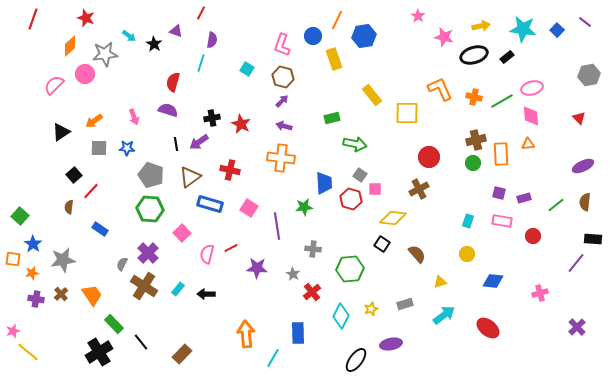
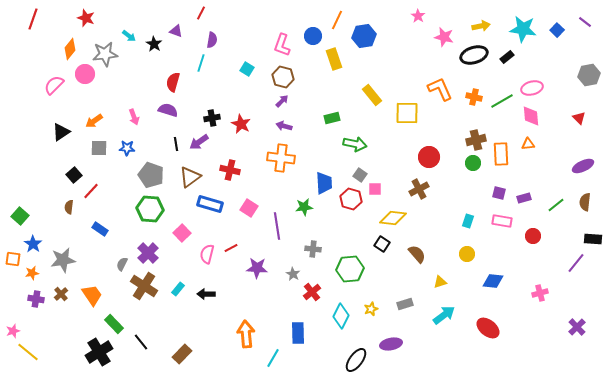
orange diamond at (70, 46): moved 3 px down; rotated 10 degrees counterclockwise
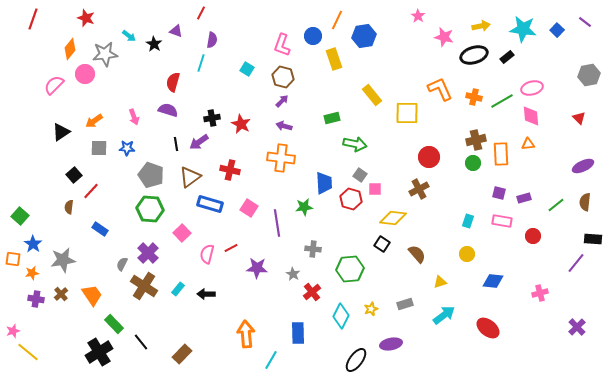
purple line at (277, 226): moved 3 px up
cyan line at (273, 358): moved 2 px left, 2 px down
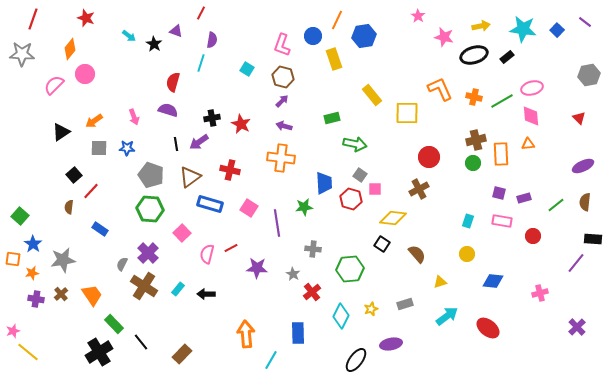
gray star at (105, 54): moved 83 px left; rotated 10 degrees clockwise
cyan arrow at (444, 315): moved 3 px right, 1 px down
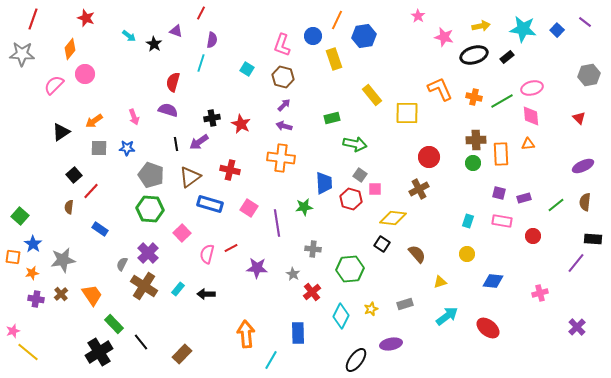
purple arrow at (282, 101): moved 2 px right, 4 px down
brown cross at (476, 140): rotated 12 degrees clockwise
orange square at (13, 259): moved 2 px up
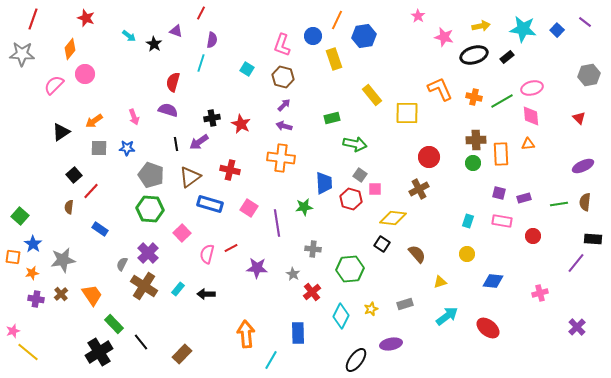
green line at (556, 205): moved 3 px right, 1 px up; rotated 30 degrees clockwise
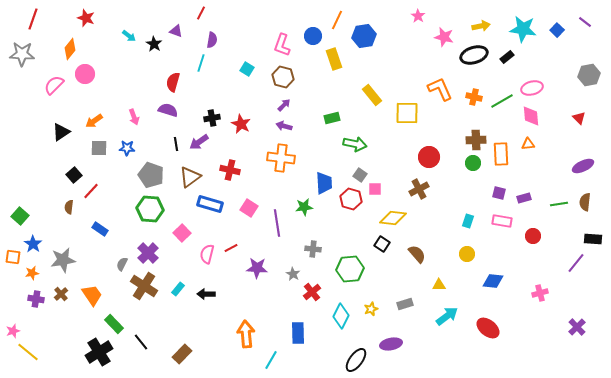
yellow triangle at (440, 282): moved 1 px left, 3 px down; rotated 16 degrees clockwise
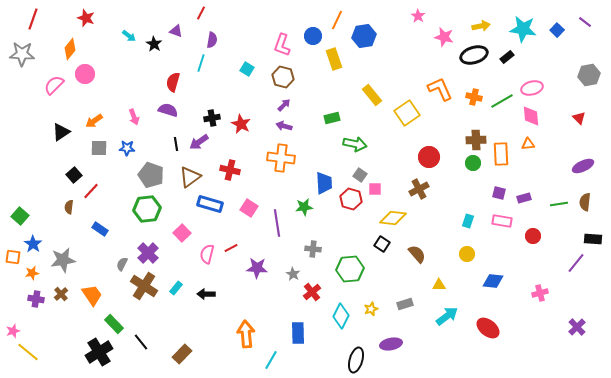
yellow square at (407, 113): rotated 35 degrees counterclockwise
green hexagon at (150, 209): moved 3 px left; rotated 12 degrees counterclockwise
cyan rectangle at (178, 289): moved 2 px left, 1 px up
black ellipse at (356, 360): rotated 20 degrees counterclockwise
